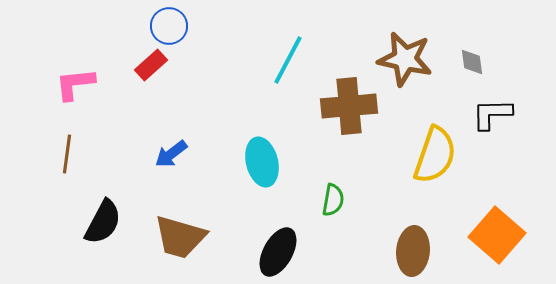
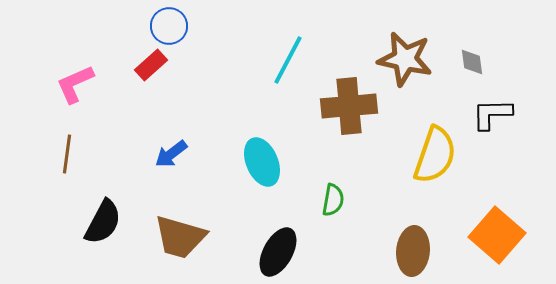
pink L-shape: rotated 18 degrees counterclockwise
cyan ellipse: rotated 9 degrees counterclockwise
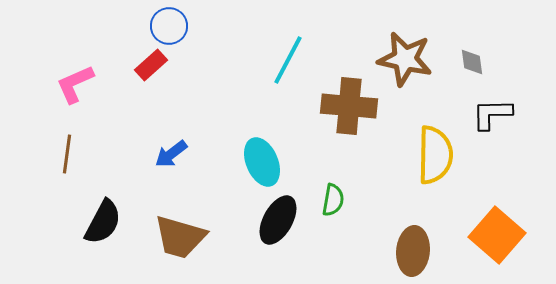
brown cross: rotated 10 degrees clockwise
yellow semicircle: rotated 18 degrees counterclockwise
black ellipse: moved 32 px up
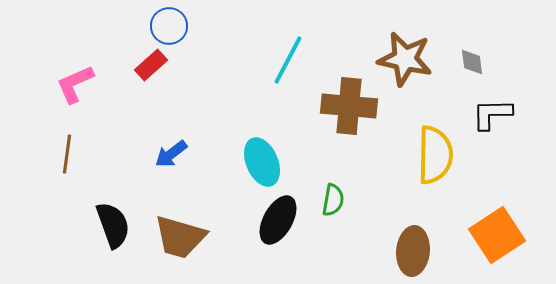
black semicircle: moved 10 px right, 3 px down; rotated 48 degrees counterclockwise
orange square: rotated 16 degrees clockwise
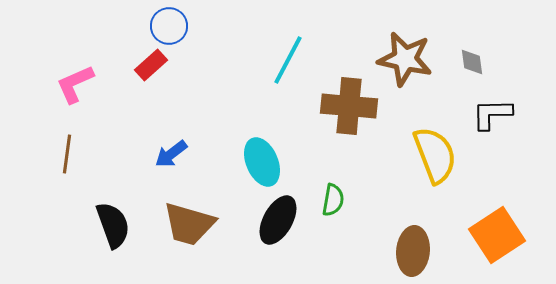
yellow semicircle: rotated 22 degrees counterclockwise
brown trapezoid: moved 9 px right, 13 px up
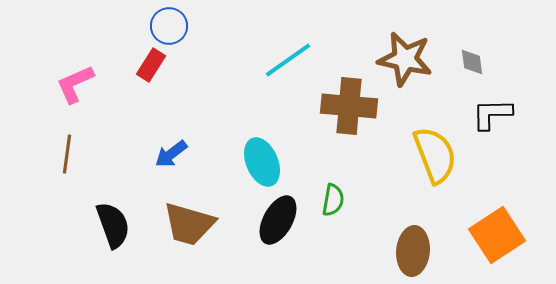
cyan line: rotated 27 degrees clockwise
red rectangle: rotated 16 degrees counterclockwise
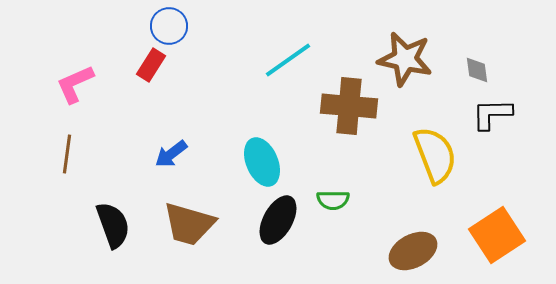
gray diamond: moved 5 px right, 8 px down
green semicircle: rotated 80 degrees clockwise
brown ellipse: rotated 57 degrees clockwise
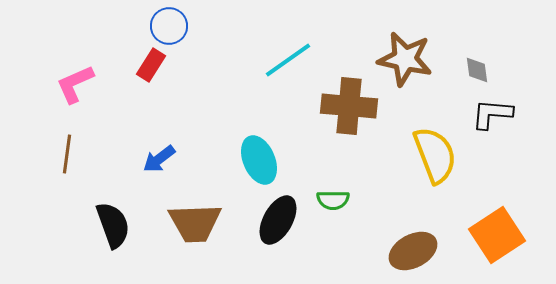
black L-shape: rotated 6 degrees clockwise
blue arrow: moved 12 px left, 5 px down
cyan ellipse: moved 3 px left, 2 px up
brown trapezoid: moved 6 px right, 1 px up; rotated 18 degrees counterclockwise
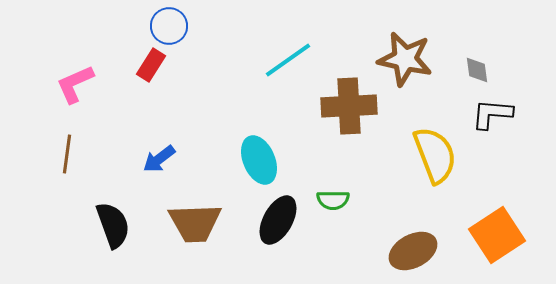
brown cross: rotated 8 degrees counterclockwise
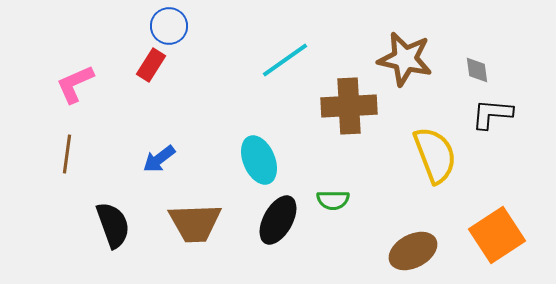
cyan line: moved 3 px left
